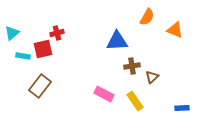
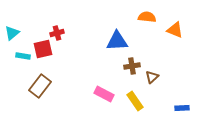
orange semicircle: rotated 114 degrees counterclockwise
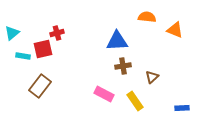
brown cross: moved 9 px left
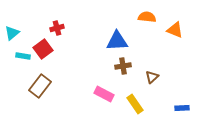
red cross: moved 5 px up
red square: rotated 24 degrees counterclockwise
yellow rectangle: moved 3 px down
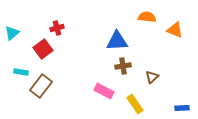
cyan rectangle: moved 2 px left, 16 px down
brown rectangle: moved 1 px right
pink rectangle: moved 3 px up
